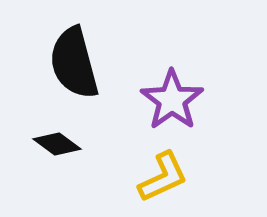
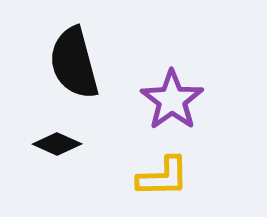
black diamond: rotated 12 degrees counterclockwise
yellow L-shape: rotated 24 degrees clockwise
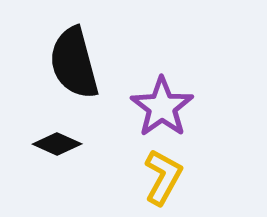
purple star: moved 10 px left, 7 px down
yellow L-shape: rotated 60 degrees counterclockwise
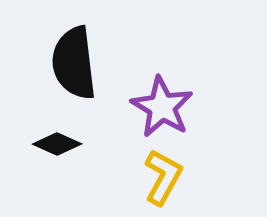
black semicircle: rotated 8 degrees clockwise
purple star: rotated 6 degrees counterclockwise
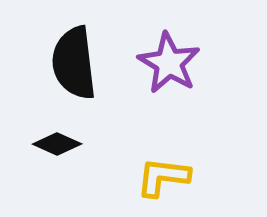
purple star: moved 7 px right, 44 px up
yellow L-shape: rotated 112 degrees counterclockwise
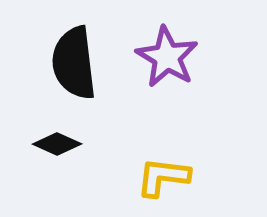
purple star: moved 2 px left, 6 px up
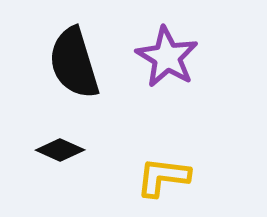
black semicircle: rotated 10 degrees counterclockwise
black diamond: moved 3 px right, 6 px down
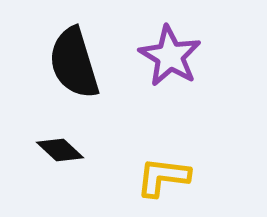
purple star: moved 3 px right, 1 px up
black diamond: rotated 18 degrees clockwise
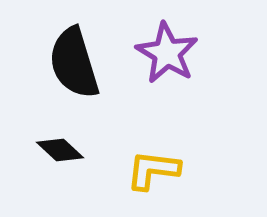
purple star: moved 3 px left, 3 px up
yellow L-shape: moved 10 px left, 7 px up
